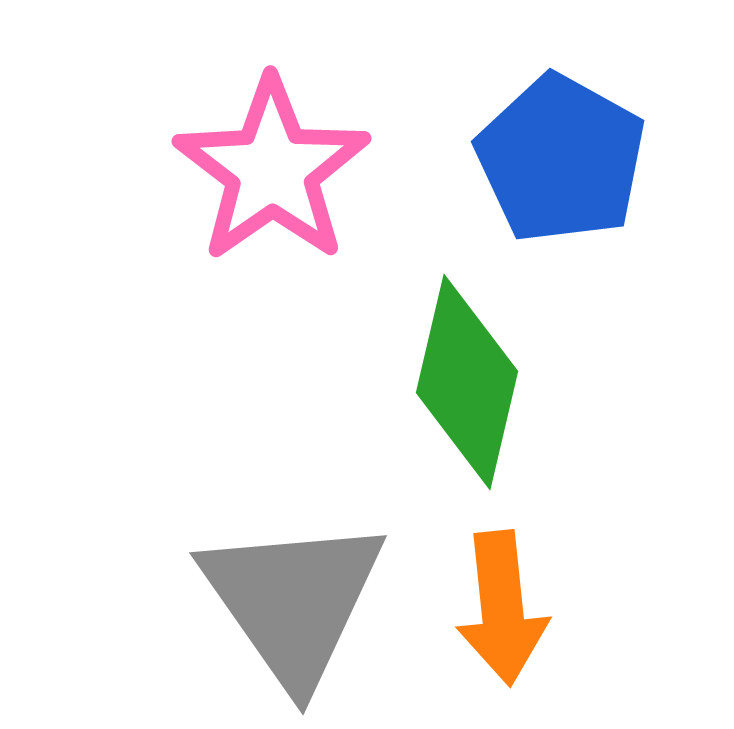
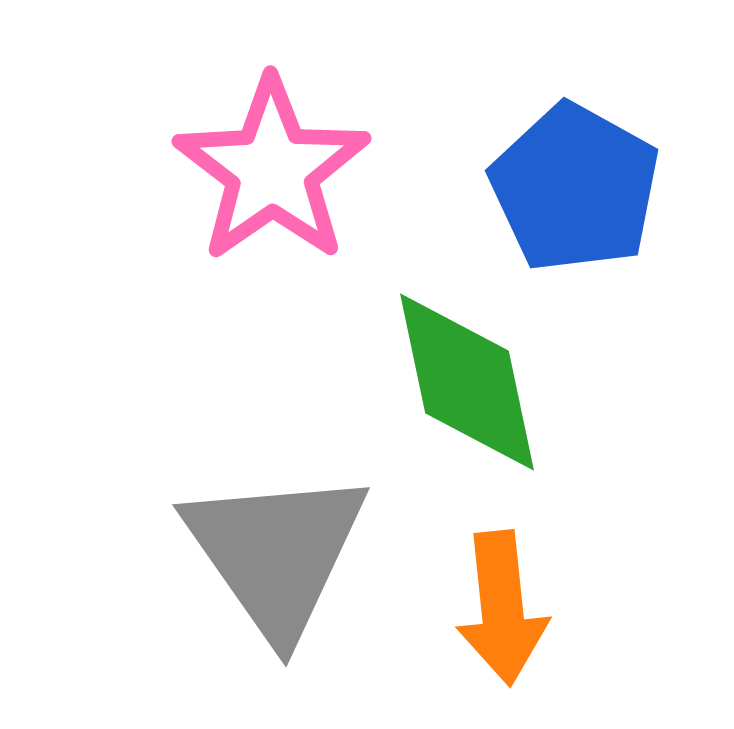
blue pentagon: moved 14 px right, 29 px down
green diamond: rotated 25 degrees counterclockwise
gray triangle: moved 17 px left, 48 px up
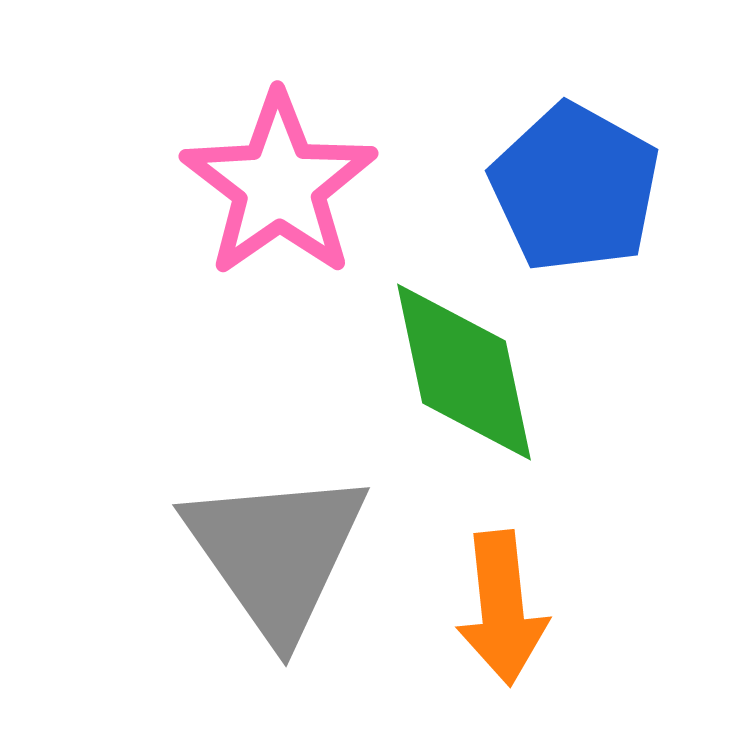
pink star: moved 7 px right, 15 px down
green diamond: moved 3 px left, 10 px up
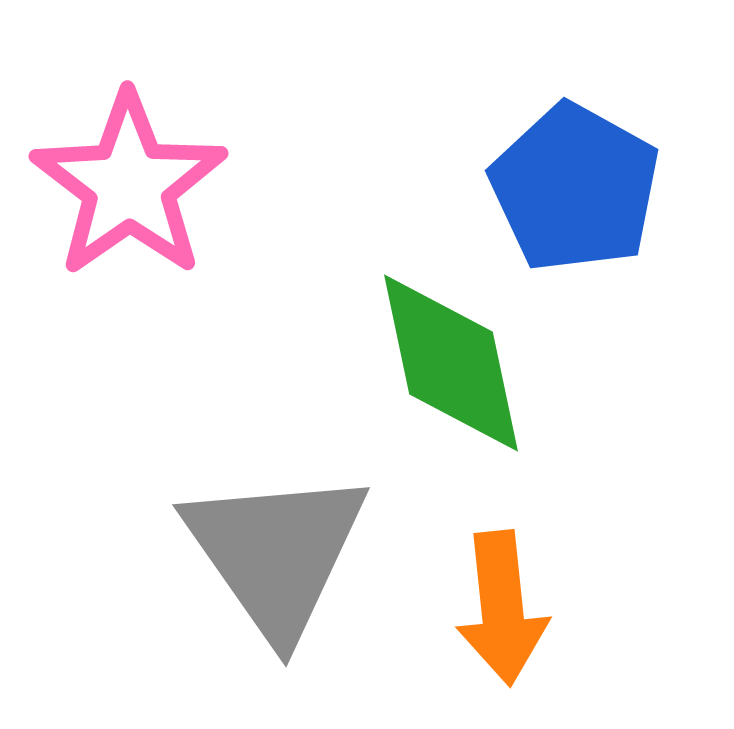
pink star: moved 150 px left
green diamond: moved 13 px left, 9 px up
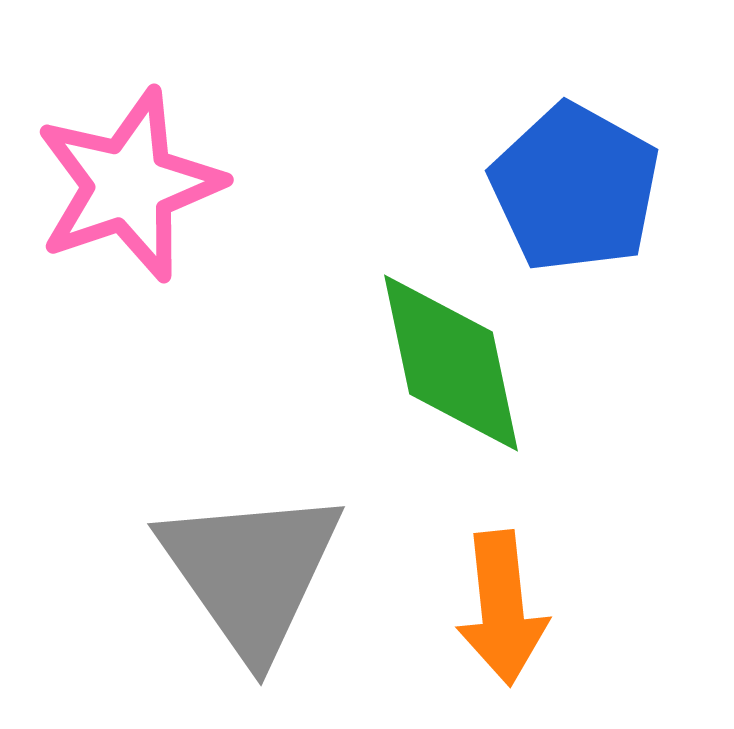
pink star: rotated 16 degrees clockwise
gray triangle: moved 25 px left, 19 px down
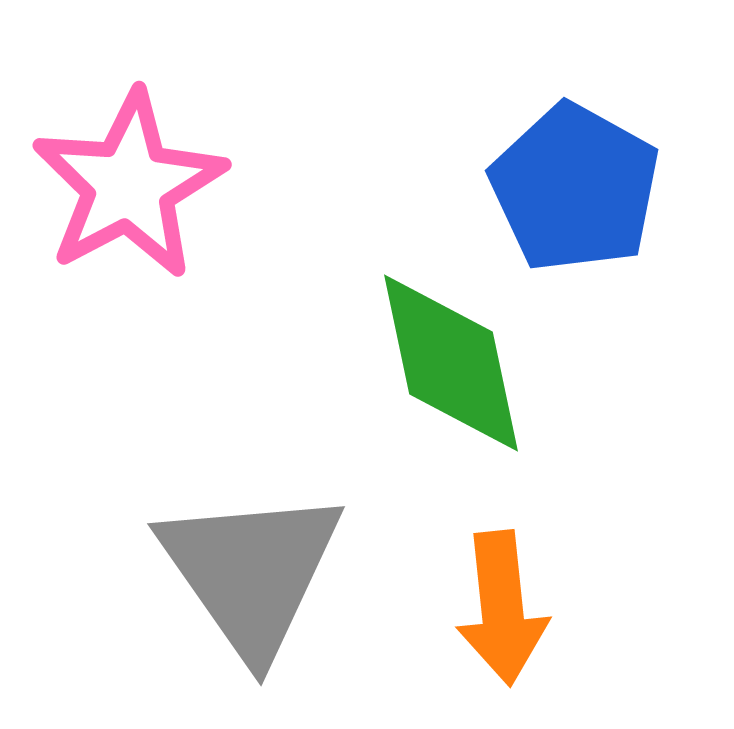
pink star: rotated 9 degrees counterclockwise
